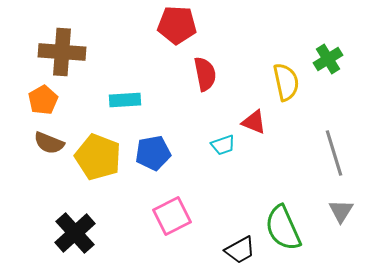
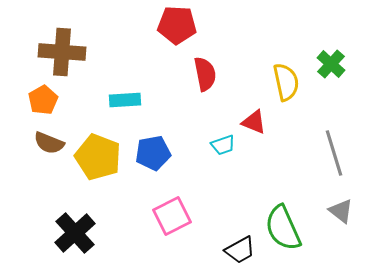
green cross: moved 3 px right, 5 px down; rotated 16 degrees counterclockwise
gray triangle: rotated 24 degrees counterclockwise
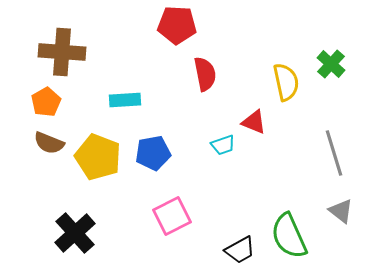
orange pentagon: moved 3 px right, 2 px down
green semicircle: moved 6 px right, 8 px down
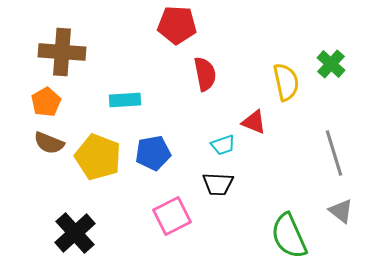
black trapezoid: moved 22 px left, 66 px up; rotated 32 degrees clockwise
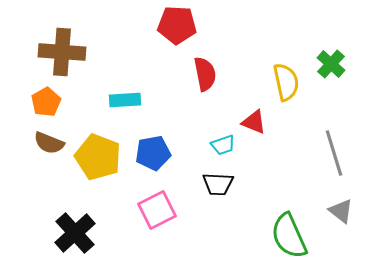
pink square: moved 15 px left, 6 px up
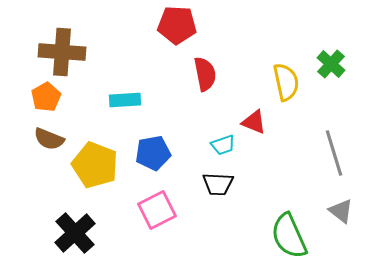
orange pentagon: moved 5 px up
brown semicircle: moved 4 px up
yellow pentagon: moved 3 px left, 8 px down
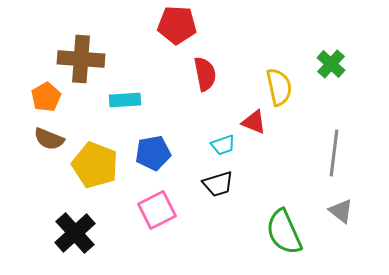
brown cross: moved 19 px right, 7 px down
yellow semicircle: moved 7 px left, 5 px down
gray line: rotated 24 degrees clockwise
black trapezoid: rotated 20 degrees counterclockwise
green semicircle: moved 5 px left, 4 px up
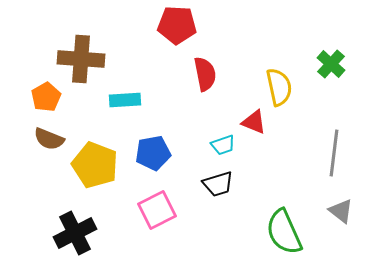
black cross: rotated 15 degrees clockwise
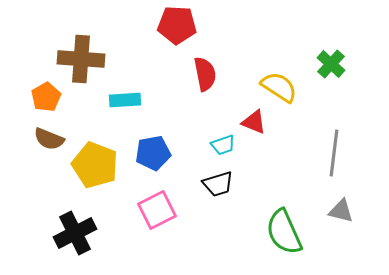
yellow semicircle: rotated 45 degrees counterclockwise
gray triangle: rotated 24 degrees counterclockwise
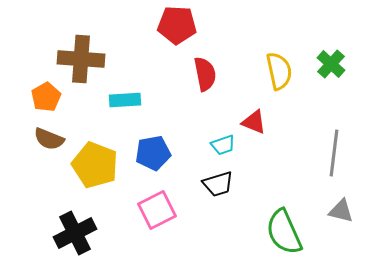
yellow semicircle: moved 16 px up; rotated 45 degrees clockwise
